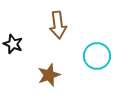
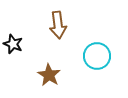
brown star: rotated 20 degrees counterclockwise
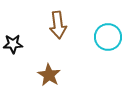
black star: rotated 24 degrees counterclockwise
cyan circle: moved 11 px right, 19 px up
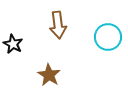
black star: rotated 30 degrees clockwise
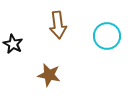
cyan circle: moved 1 px left, 1 px up
brown star: rotated 20 degrees counterclockwise
